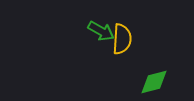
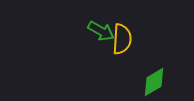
green diamond: rotated 16 degrees counterclockwise
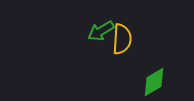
green arrow: rotated 120 degrees clockwise
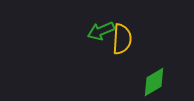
green arrow: rotated 8 degrees clockwise
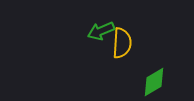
yellow semicircle: moved 4 px down
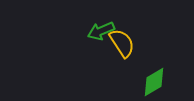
yellow semicircle: rotated 36 degrees counterclockwise
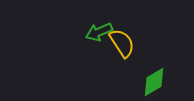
green arrow: moved 2 px left, 1 px down
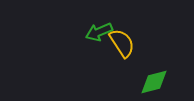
green diamond: rotated 16 degrees clockwise
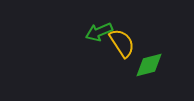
green diamond: moved 5 px left, 17 px up
